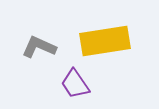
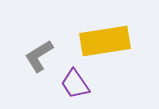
gray L-shape: moved 9 px down; rotated 56 degrees counterclockwise
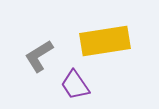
purple trapezoid: moved 1 px down
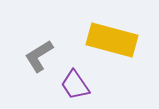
yellow rectangle: moved 7 px right, 1 px up; rotated 24 degrees clockwise
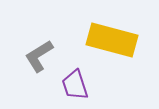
purple trapezoid: rotated 16 degrees clockwise
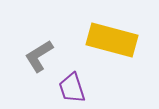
purple trapezoid: moved 3 px left, 3 px down
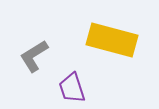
gray L-shape: moved 5 px left
